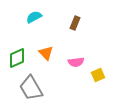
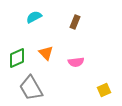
brown rectangle: moved 1 px up
yellow square: moved 6 px right, 15 px down
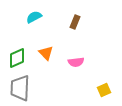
gray trapezoid: moved 11 px left; rotated 32 degrees clockwise
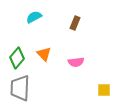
brown rectangle: moved 1 px down
orange triangle: moved 2 px left, 1 px down
green diamond: rotated 25 degrees counterclockwise
yellow square: rotated 24 degrees clockwise
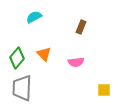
brown rectangle: moved 6 px right, 4 px down
gray trapezoid: moved 2 px right
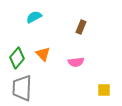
orange triangle: moved 1 px left
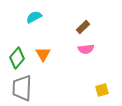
brown rectangle: moved 2 px right; rotated 24 degrees clockwise
orange triangle: rotated 14 degrees clockwise
pink semicircle: moved 10 px right, 13 px up
yellow square: moved 2 px left; rotated 16 degrees counterclockwise
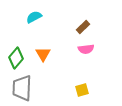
green diamond: moved 1 px left
yellow square: moved 20 px left
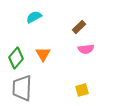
brown rectangle: moved 4 px left
